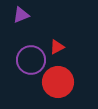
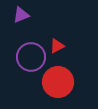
red triangle: moved 1 px up
purple circle: moved 3 px up
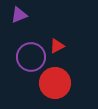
purple triangle: moved 2 px left
red circle: moved 3 px left, 1 px down
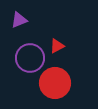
purple triangle: moved 5 px down
purple circle: moved 1 px left, 1 px down
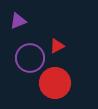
purple triangle: moved 1 px left, 1 px down
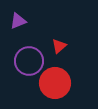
red triangle: moved 2 px right; rotated 14 degrees counterclockwise
purple circle: moved 1 px left, 3 px down
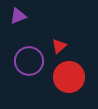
purple triangle: moved 5 px up
red circle: moved 14 px right, 6 px up
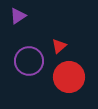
purple triangle: rotated 12 degrees counterclockwise
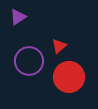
purple triangle: moved 1 px down
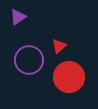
purple circle: moved 1 px up
